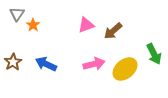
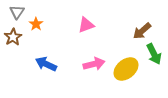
gray triangle: moved 2 px up
orange star: moved 3 px right, 1 px up
brown arrow: moved 29 px right
brown star: moved 25 px up
yellow ellipse: moved 1 px right
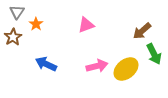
pink arrow: moved 3 px right, 2 px down
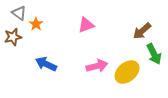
gray triangle: moved 2 px right, 1 px down; rotated 28 degrees counterclockwise
brown star: rotated 18 degrees clockwise
yellow ellipse: moved 1 px right, 3 px down
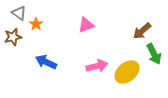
blue arrow: moved 2 px up
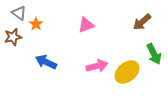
brown arrow: moved 9 px up
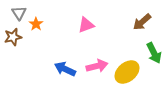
gray triangle: rotated 21 degrees clockwise
green arrow: moved 1 px up
blue arrow: moved 19 px right, 7 px down
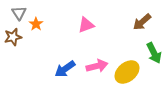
blue arrow: rotated 60 degrees counterclockwise
